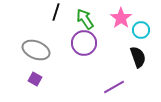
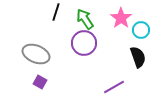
gray ellipse: moved 4 px down
purple square: moved 5 px right, 3 px down
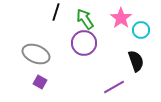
black semicircle: moved 2 px left, 4 px down
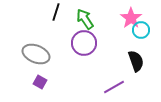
pink star: moved 10 px right
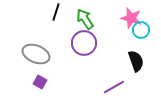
pink star: rotated 20 degrees counterclockwise
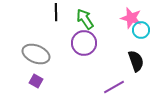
black line: rotated 18 degrees counterclockwise
purple square: moved 4 px left, 1 px up
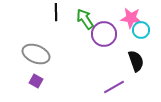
pink star: rotated 10 degrees counterclockwise
purple circle: moved 20 px right, 9 px up
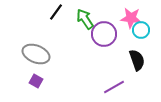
black line: rotated 36 degrees clockwise
black semicircle: moved 1 px right, 1 px up
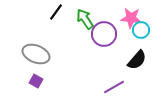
black semicircle: rotated 60 degrees clockwise
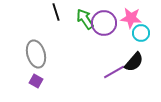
black line: rotated 54 degrees counterclockwise
cyan circle: moved 3 px down
purple circle: moved 11 px up
gray ellipse: rotated 52 degrees clockwise
black semicircle: moved 3 px left, 2 px down
purple line: moved 15 px up
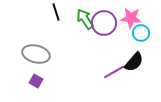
gray ellipse: rotated 60 degrees counterclockwise
